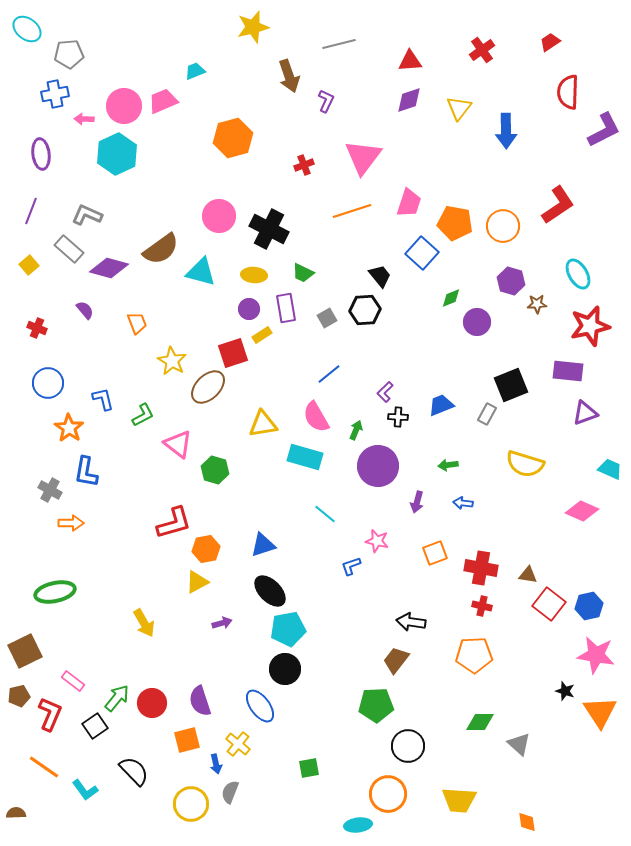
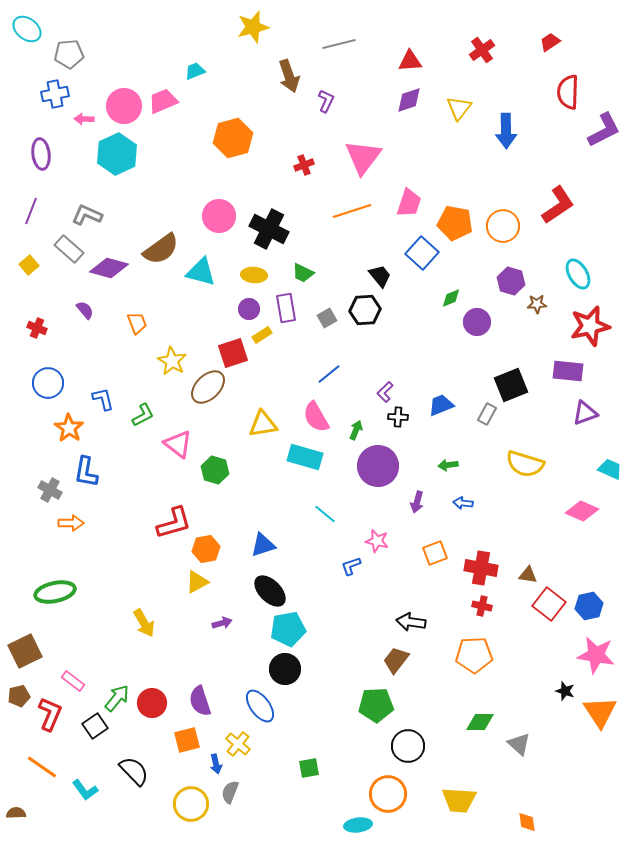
orange line at (44, 767): moved 2 px left
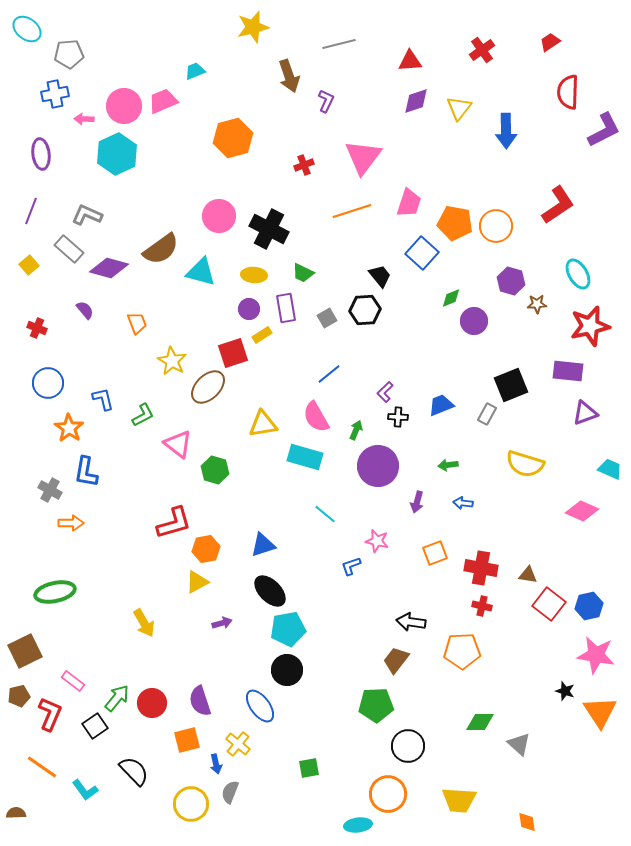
purple diamond at (409, 100): moved 7 px right, 1 px down
orange circle at (503, 226): moved 7 px left
purple circle at (477, 322): moved 3 px left, 1 px up
orange pentagon at (474, 655): moved 12 px left, 4 px up
black circle at (285, 669): moved 2 px right, 1 px down
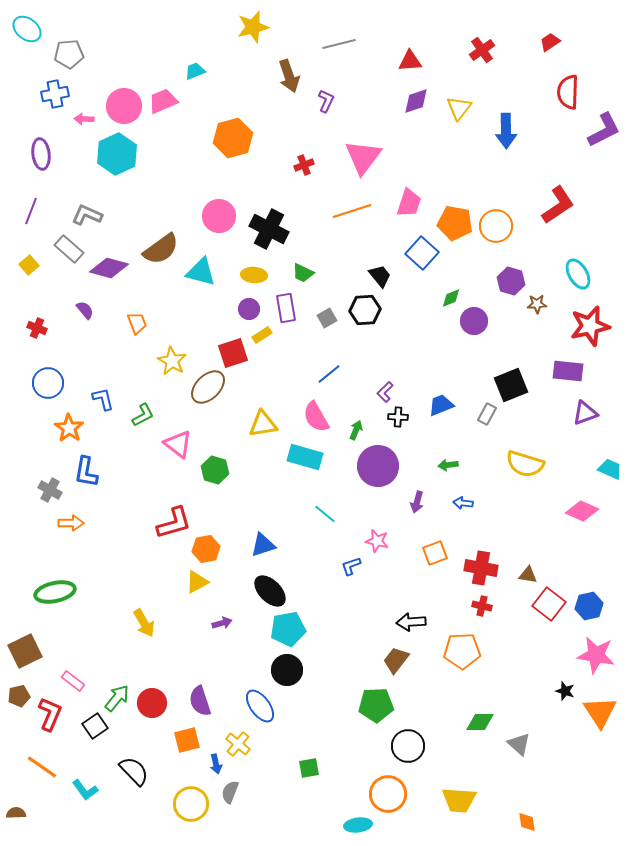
black arrow at (411, 622): rotated 12 degrees counterclockwise
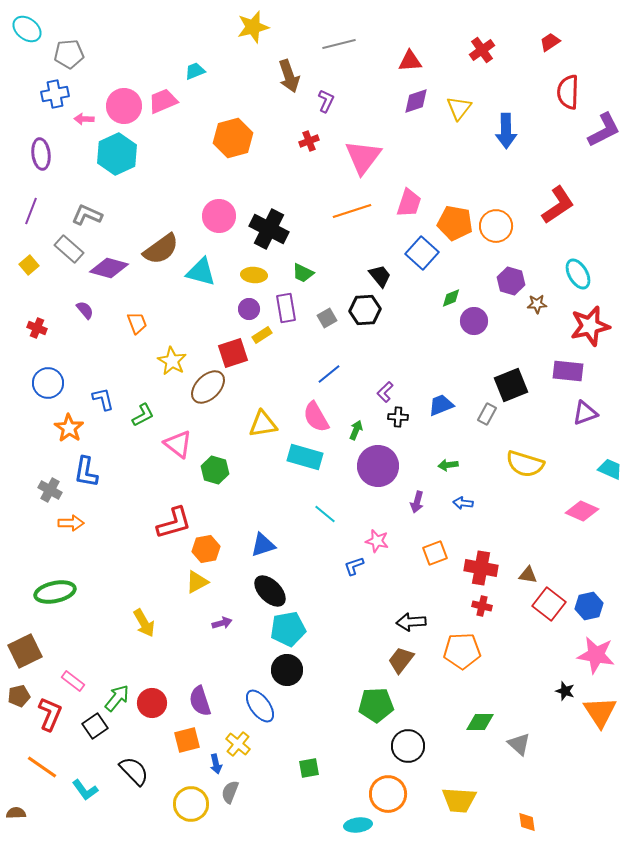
red cross at (304, 165): moved 5 px right, 24 px up
blue L-shape at (351, 566): moved 3 px right
brown trapezoid at (396, 660): moved 5 px right
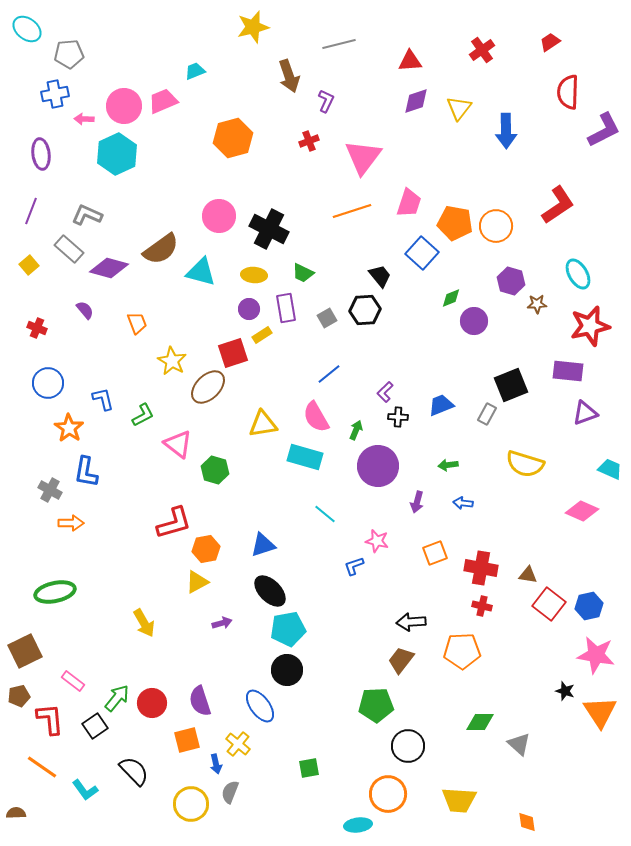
red L-shape at (50, 714): moved 5 px down; rotated 28 degrees counterclockwise
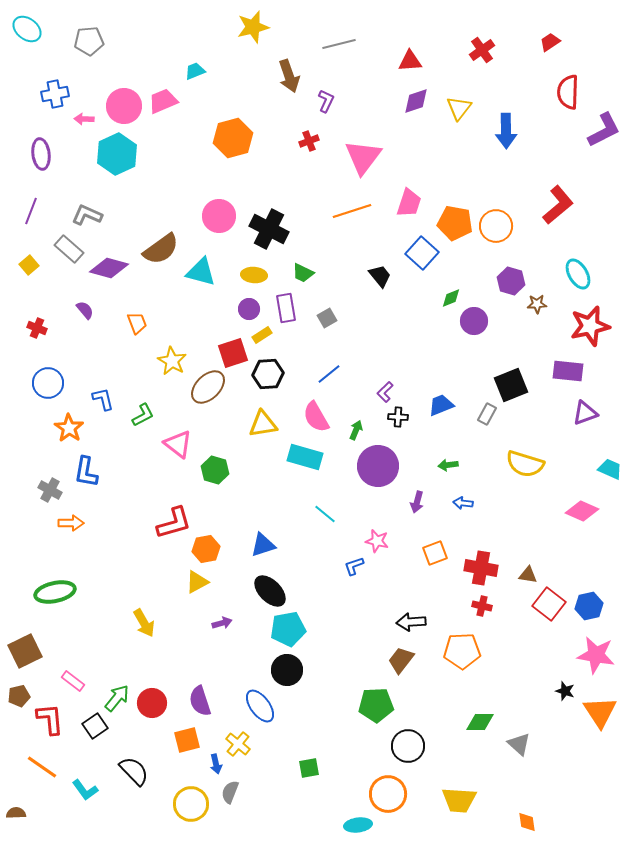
gray pentagon at (69, 54): moved 20 px right, 13 px up
red L-shape at (558, 205): rotated 6 degrees counterclockwise
black hexagon at (365, 310): moved 97 px left, 64 px down
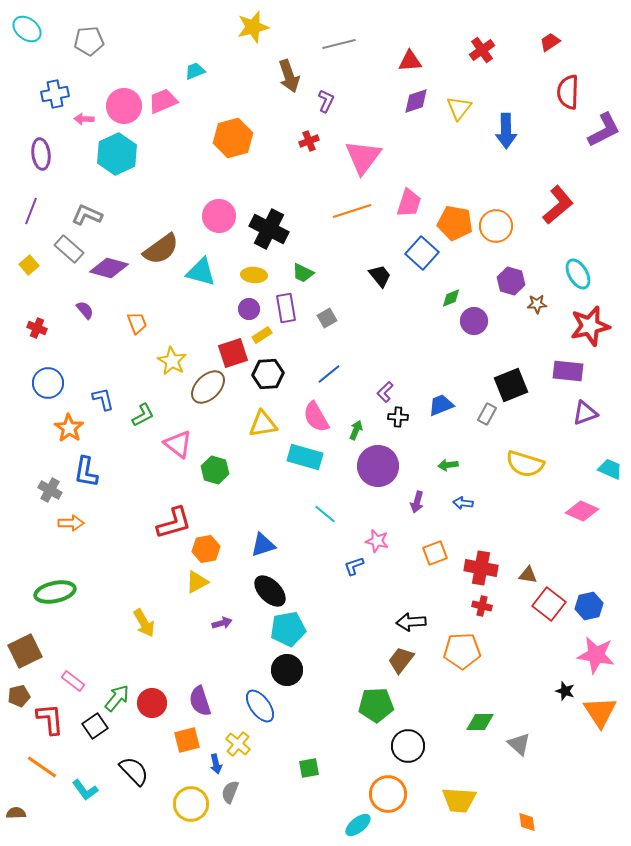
cyan ellipse at (358, 825): rotated 32 degrees counterclockwise
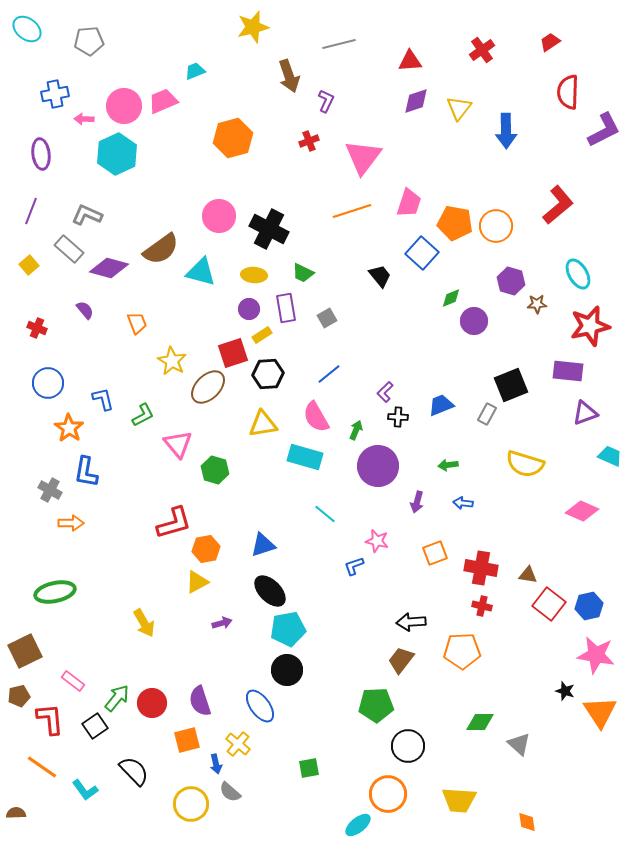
pink triangle at (178, 444): rotated 12 degrees clockwise
cyan trapezoid at (610, 469): moved 13 px up
gray semicircle at (230, 792): rotated 70 degrees counterclockwise
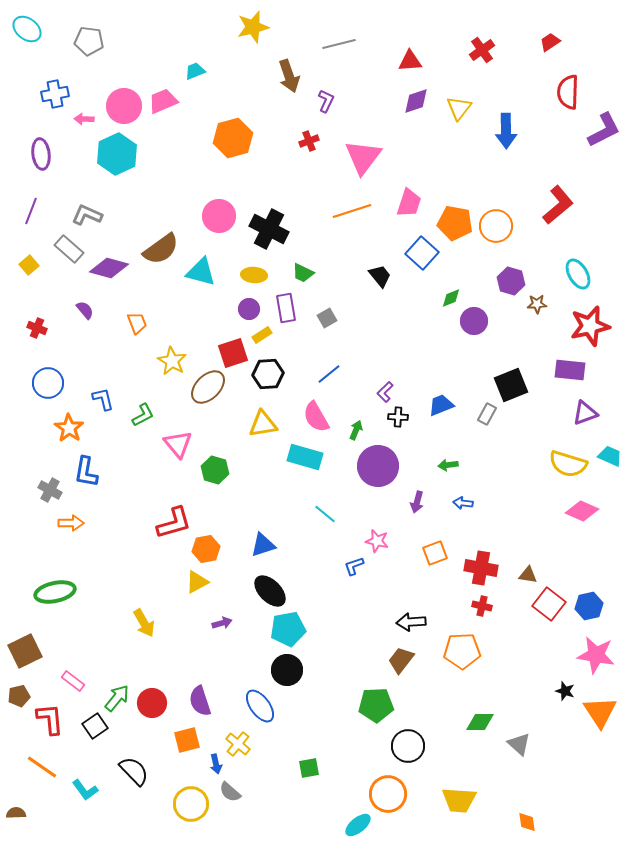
gray pentagon at (89, 41): rotated 12 degrees clockwise
purple rectangle at (568, 371): moved 2 px right, 1 px up
yellow semicircle at (525, 464): moved 43 px right
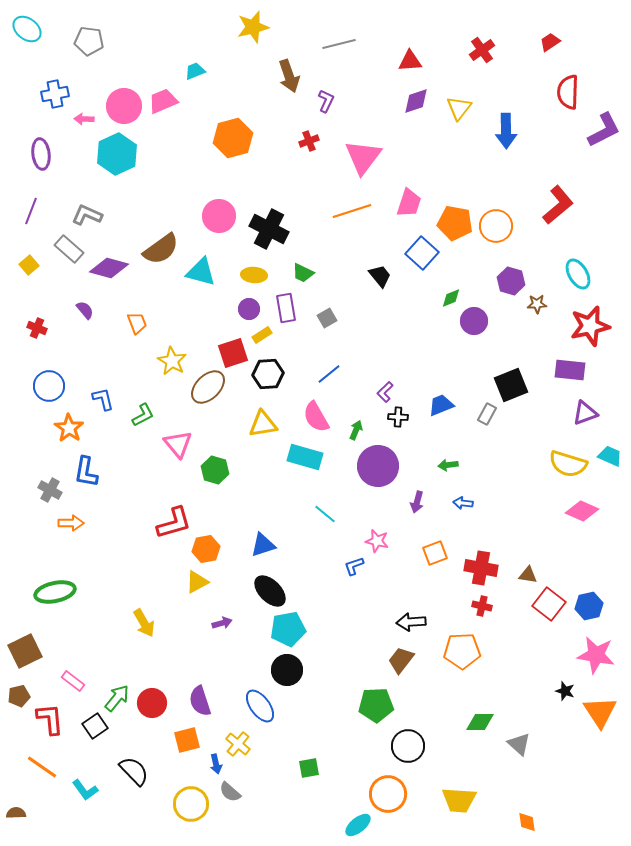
blue circle at (48, 383): moved 1 px right, 3 px down
